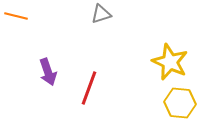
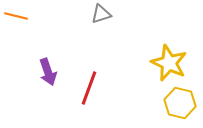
yellow star: moved 1 px left, 1 px down
yellow hexagon: rotated 8 degrees clockwise
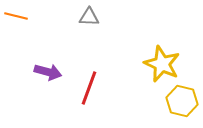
gray triangle: moved 12 px left, 3 px down; rotated 20 degrees clockwise
yellow star: moved 7 px left, 1 px down
purple arrow: rotated 56 degrees counterclockwise
yellow hexagon: moved 2 px right, 2 px up
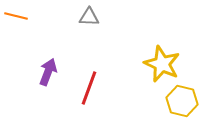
purple arrow: rotated 84 degrees counterclockwise
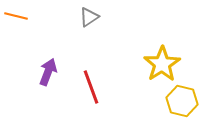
gray triangle: rotated 35 degrees counterclockwise
yellow star: rotated 15 degrees clockwise
red line: moved 2 px right, 1 px up; rotated 40 degrees counterclockwise
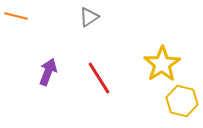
red line: moved 8 px right, 9 px up; rotated 12 degrees counterclockwise
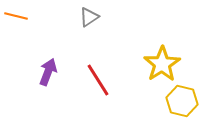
red line: moved 1 px left, 2 px down
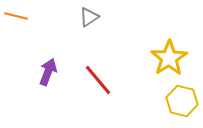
yellow star: moved 7 px right, 6 px up
red line: rotated 8 degrees counterclockwise
